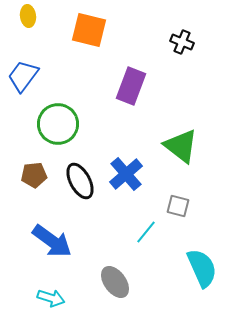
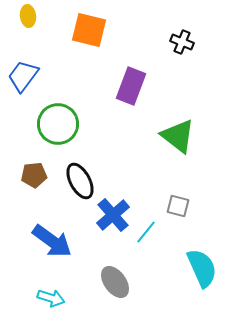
green triangle: moved 3 px left, 10 px up
blue cross: moved 13 px left, 41 px down
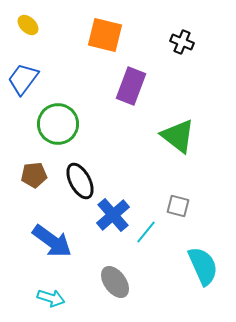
yellow ellipse: moved 9 px down; rotated 40 degrees counterclockwise
orange square: moved 16 px right, 5 px down
blue trapezoid: moved 3 px down
cyan semicircle: moved 1 px right, 2 px up
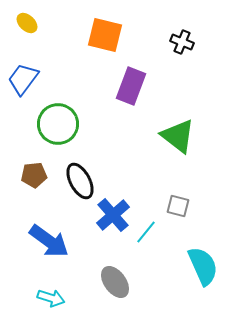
yellow ellipse: moved 1 px left, 2 px up
blue arrow: moved 3 px left
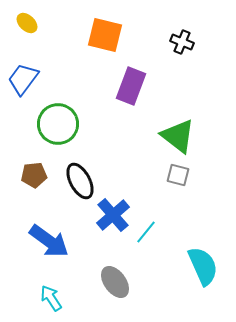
gray square: moved 31 px up
cyan arrow: rotated 140 degrees counterclockwise
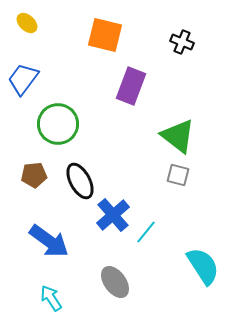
cyan semicircle: rotated 9 degrees counterclockwise
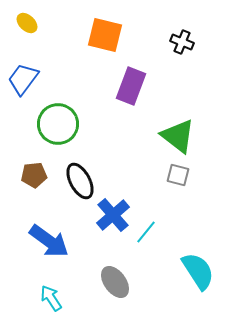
cyan semicircle: moved 5 px left, 5 px down
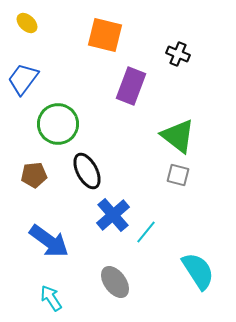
black cross: moved 4 px left, 12 px down
black ellipse: moved 7 px right, 10 px up
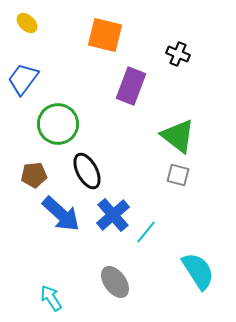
blue arrow: moved 12 px right, 27 px up; rotated 6 degrees clockwise
